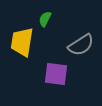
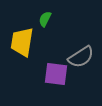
gray semicircle: moved 12 px down
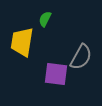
gray semicircle: rotated 28 degrees counterclockwise
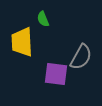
green semicircle: moved 2 px left; rotated 49 degrees counterclockwise
yellow trapezoid: rotated 12 degrees counterclockwise
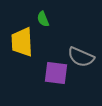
gray semicircle: rotated 84 degrees clockwise
purple square: moved 1 px up
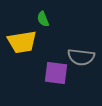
yellow trapezoid: rotated 96 degrees counterclockwise
gray semicircle: rotated 16 degrees counterclockwise
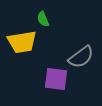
gray semicircle: rotated 44 degrees counterclockwise
purple square: moved 6 px down
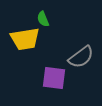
yellow trapezoid: moved 3 px right, 3 px up
purple square: moved 2 px left, 1 px up
